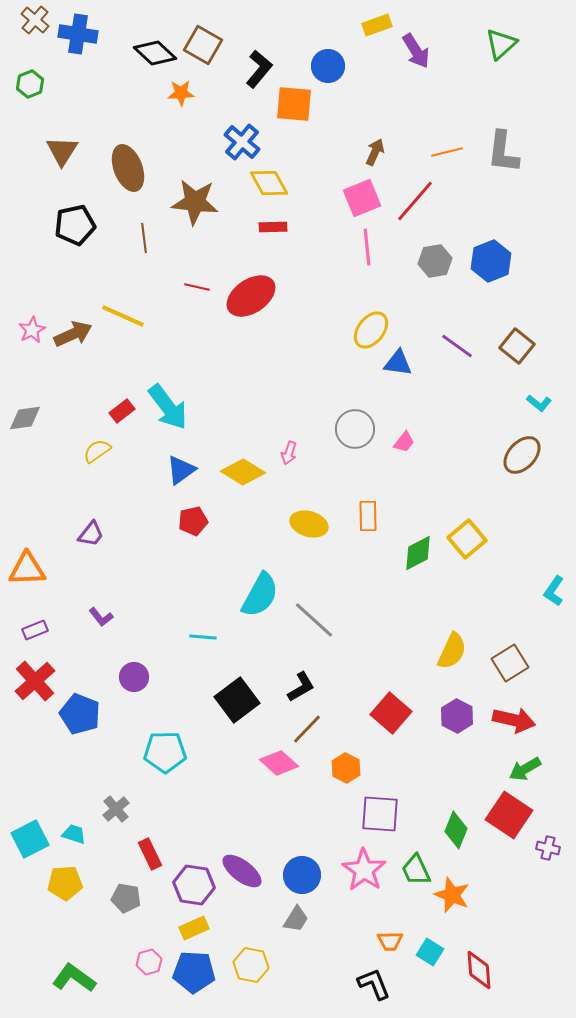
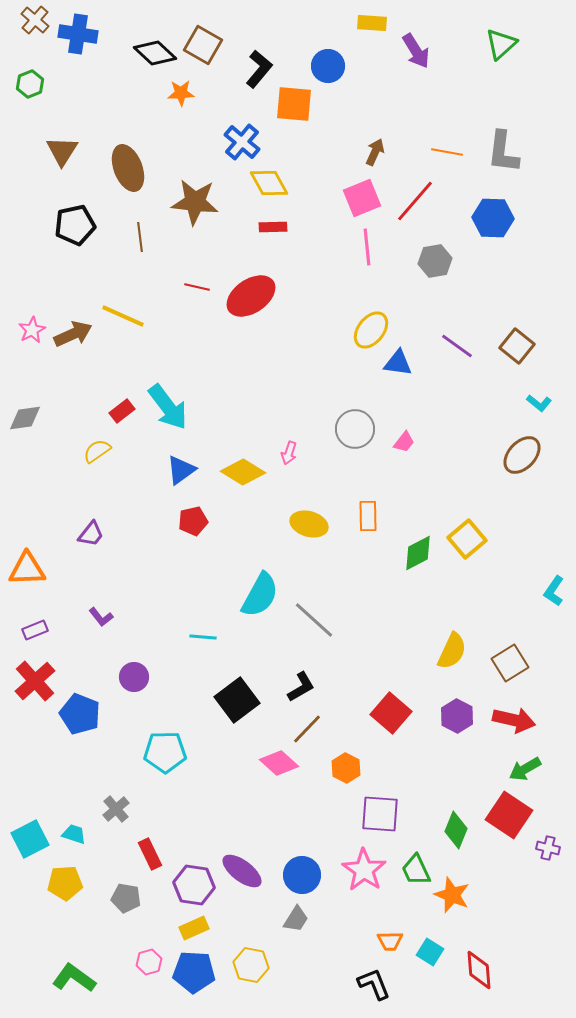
yellow rectangle at (377, 25): moved 5 px left, 2 px up; rotated 24 degrees clockwise
orange line at (447, 152): rotated 24 degrees clockwise
brown line at (144, 238): moved 4 px left, 1 px up
blue hexagon at (491, 261): moved 2 px right, 43 px up; rotated 24 degrees clockwise
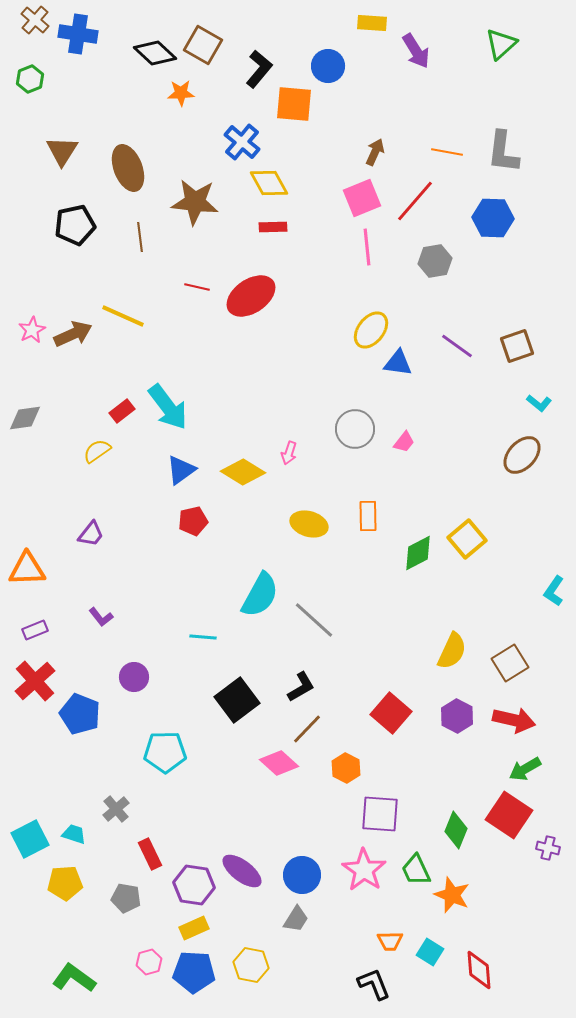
green hexagon at (30, 84): moved 5 px up
brown square at (517, 346): rotated 32 degrees clockwise
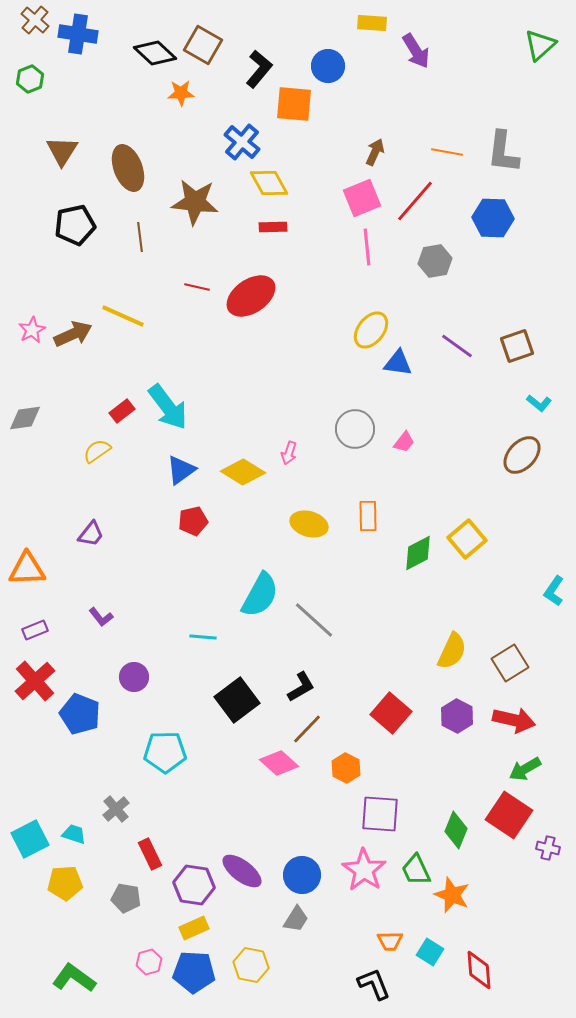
green triangle at (501, 44): moved 39 px right, 1 px down
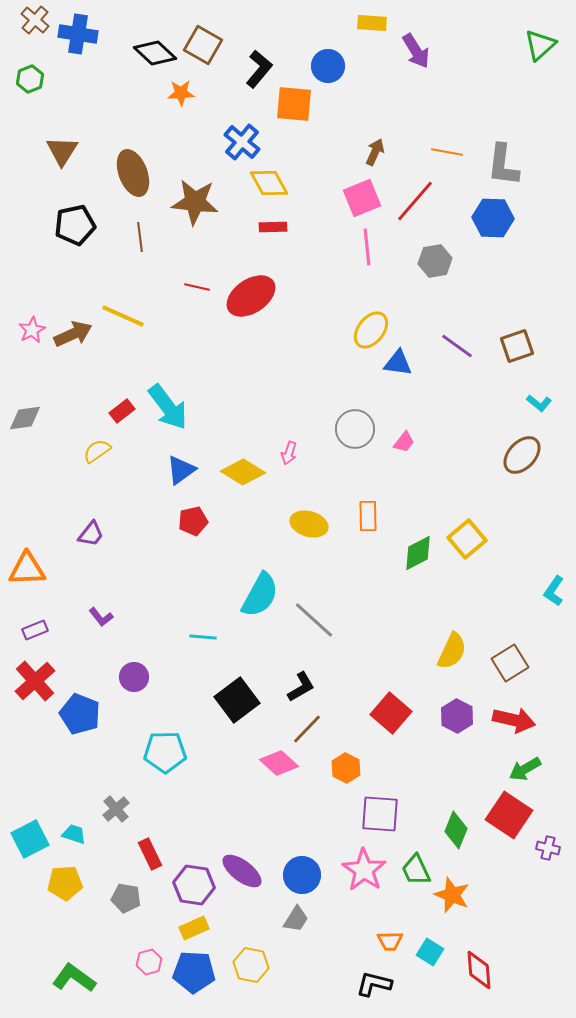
gray L-shape at (503, 152): moved 13 px down
brown ellipse at (128, 168): moved 5 px right, 5 px down
black L-shape at (374, 984): rotated 54 degrees counterclockwise
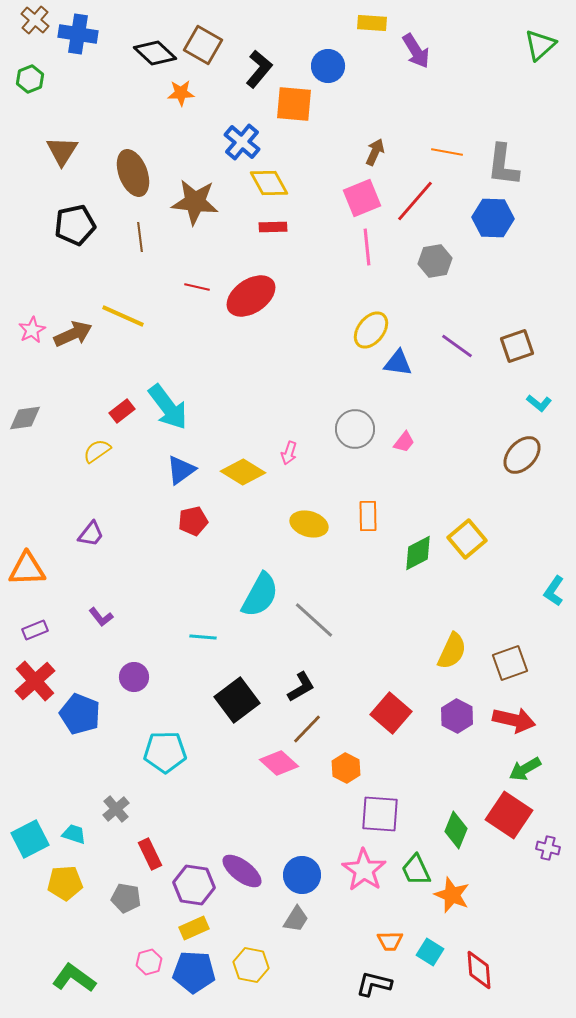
brown square at (510, 663): rotated 12 degrees clockwise
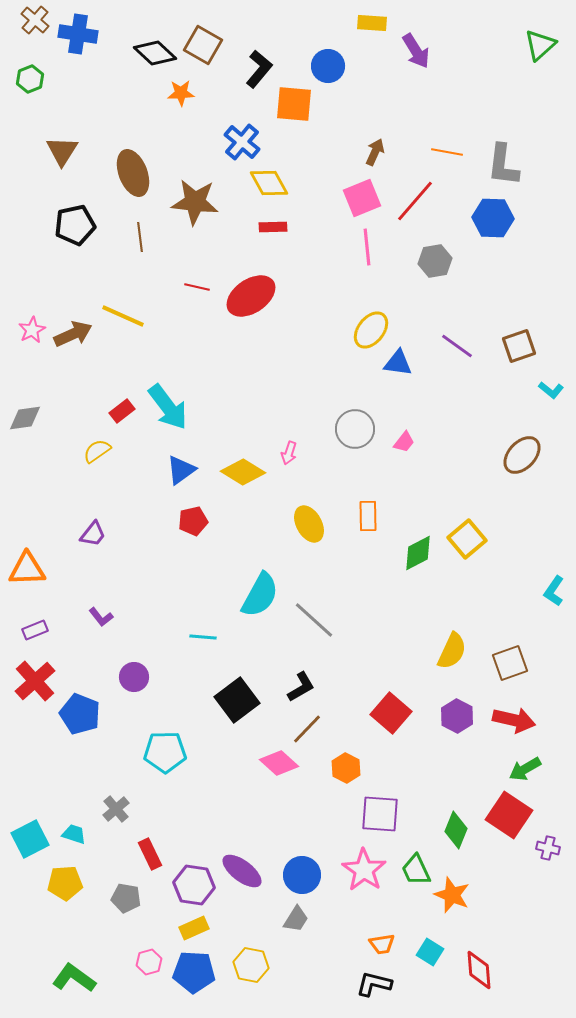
brown square at (517, 346): moved 2 px right
cyan L-shape at (539, 403): moved 12 px right, 13 px up
yellow ellipse at (309, 524): rotated 45 degrees clockwise
purple trapezoid at (91, 534): moved 2 px right
orange trapezoid at (390, 941): moved 8 px left, 3 px down; rotated 8 degrees counterclockwise
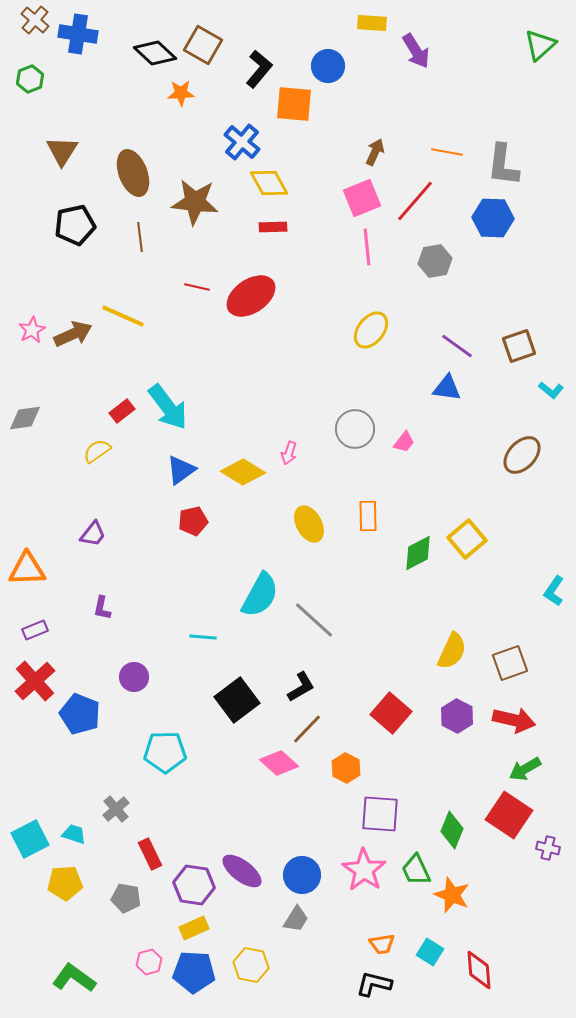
blue triangle at (398, 363): moved 49 px right, 25 px down
purple L-shape at (101, 617): moved 1 px right, 9 px up; rotated 50 degrees clockwise
green diamond at (456, 830): moved 4 px left
